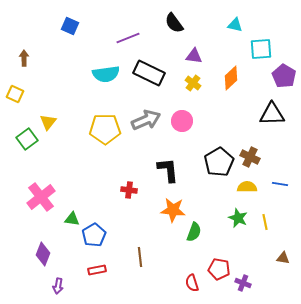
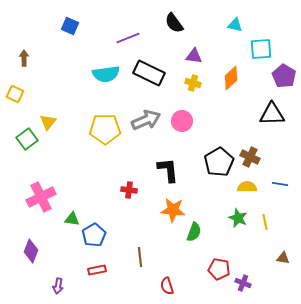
yellow cross: rotated 21 degrees counterclockwise
pink cross: rotated 12 degrees clockwise
purple diamond: moved 12 px left, 3 px up
red semicircle: moved 25 px left, 3 px down
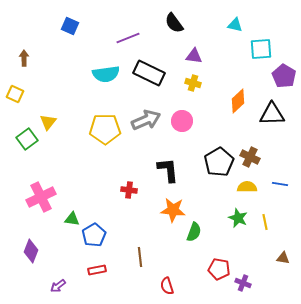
orange diamond: moved 7 px right, 23 px down
purple arrow: rotated 42 degrees clockwise
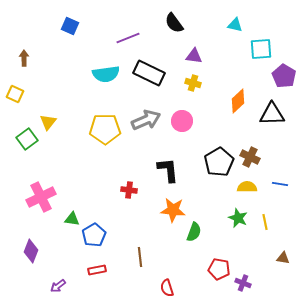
red semicircle: moved 2 px down
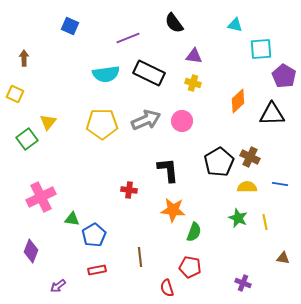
yellow pentagon: moved 3 px left, 5 px up
red pentagon: moved 29 px left, 2 px up
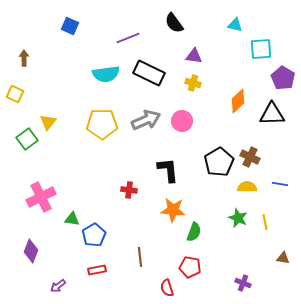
purple pentagon: moved 1 px left, 2 px down
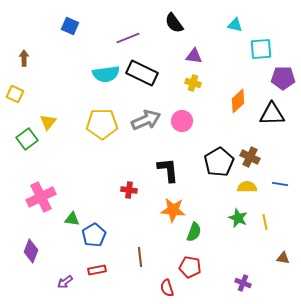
black rectangle: moved 7 px left
purple pentagon: rotated 30 degrees counterclockwise
purple arrow: moved 7 px right, 4 px up
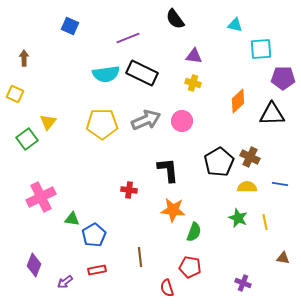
black semicircle: moved 1 px right, 4 px up
purple diamond: moved 3 px right, 14 px down
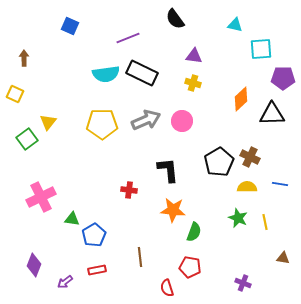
orange diamond: moved 3 px right, 2 px up
